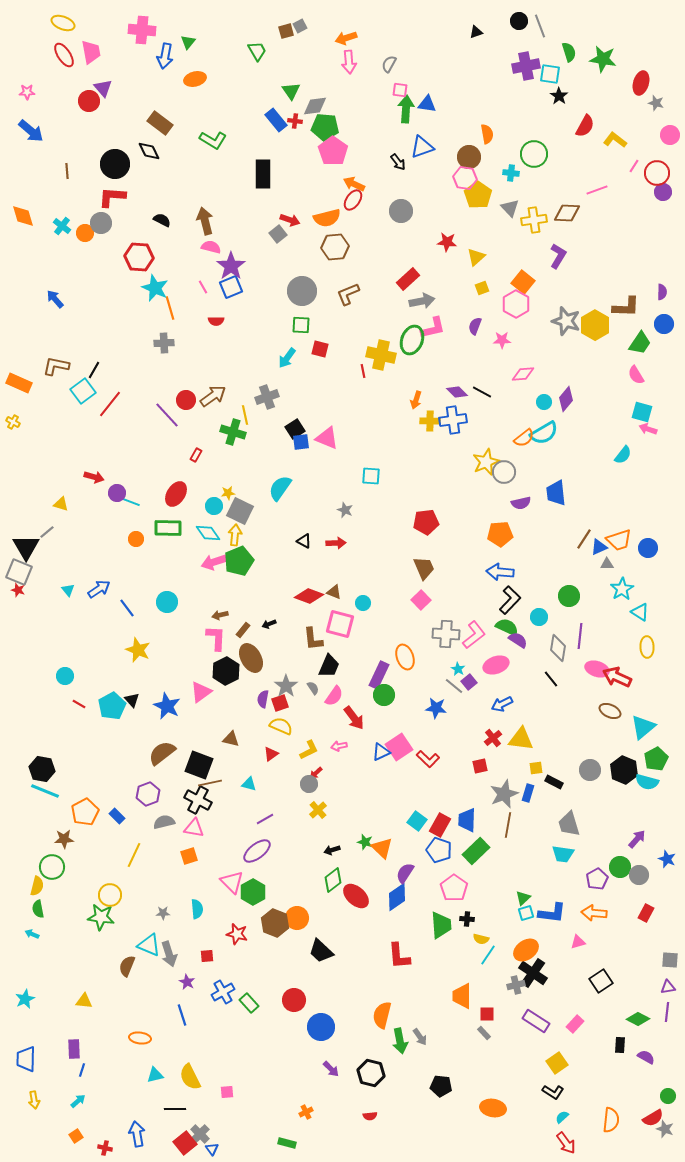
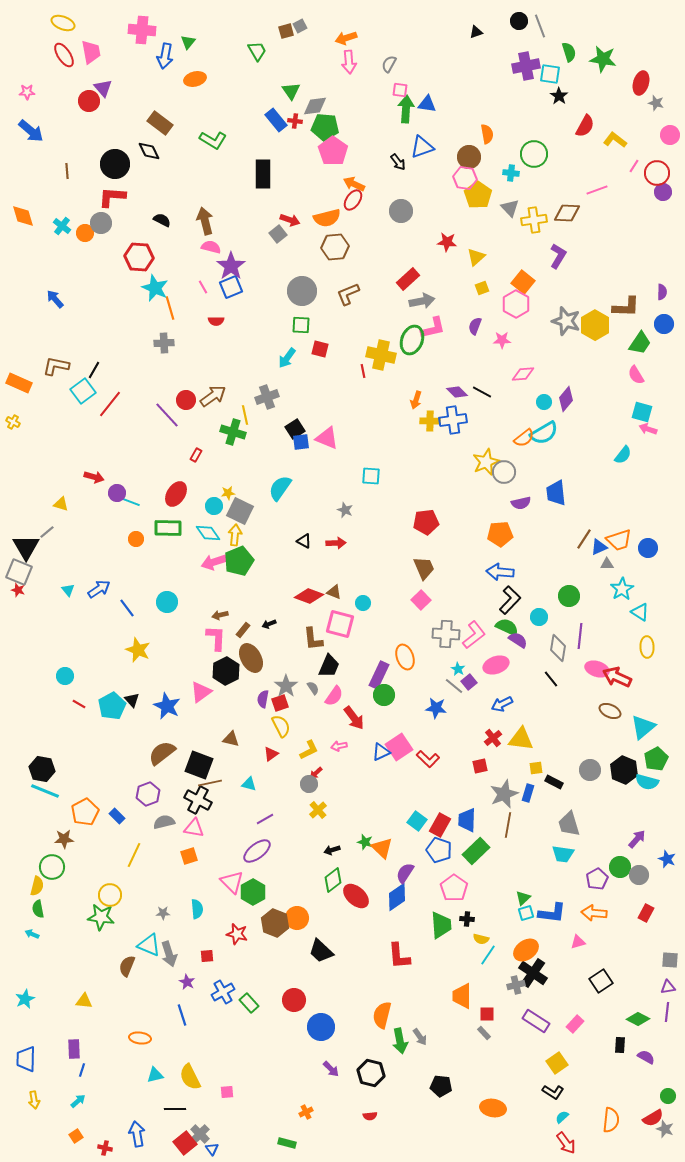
yellow semicircle at (281, 726): rotated 40 degrees clockwise
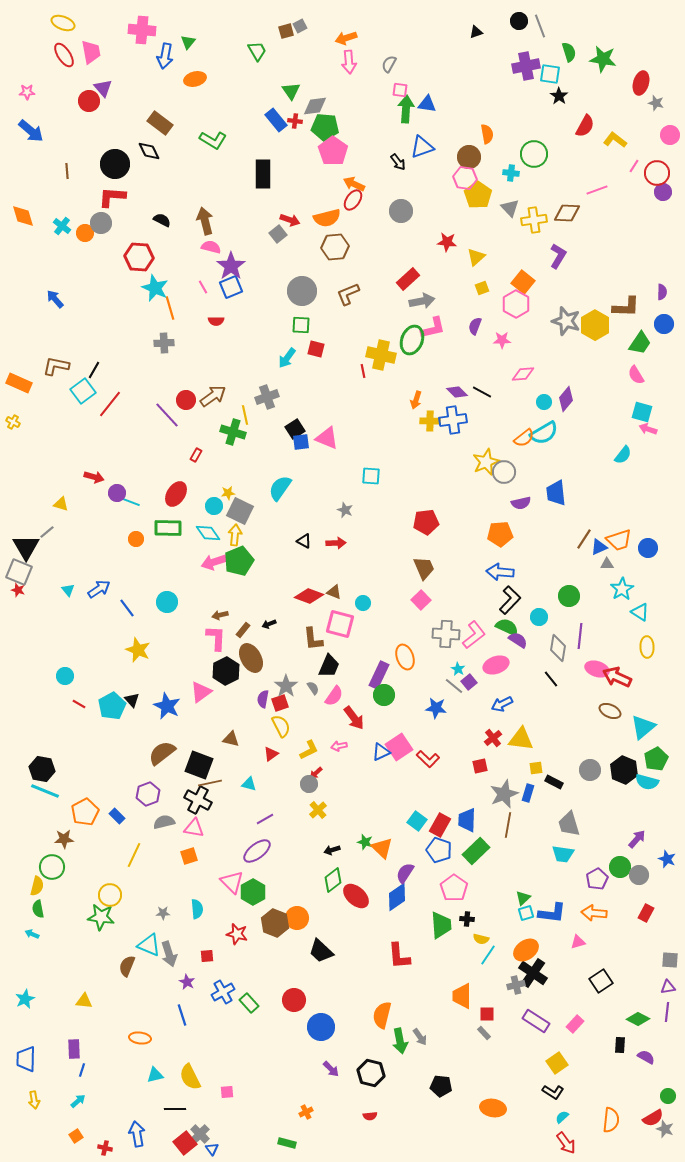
red square at (320, 349): moved 4 px left
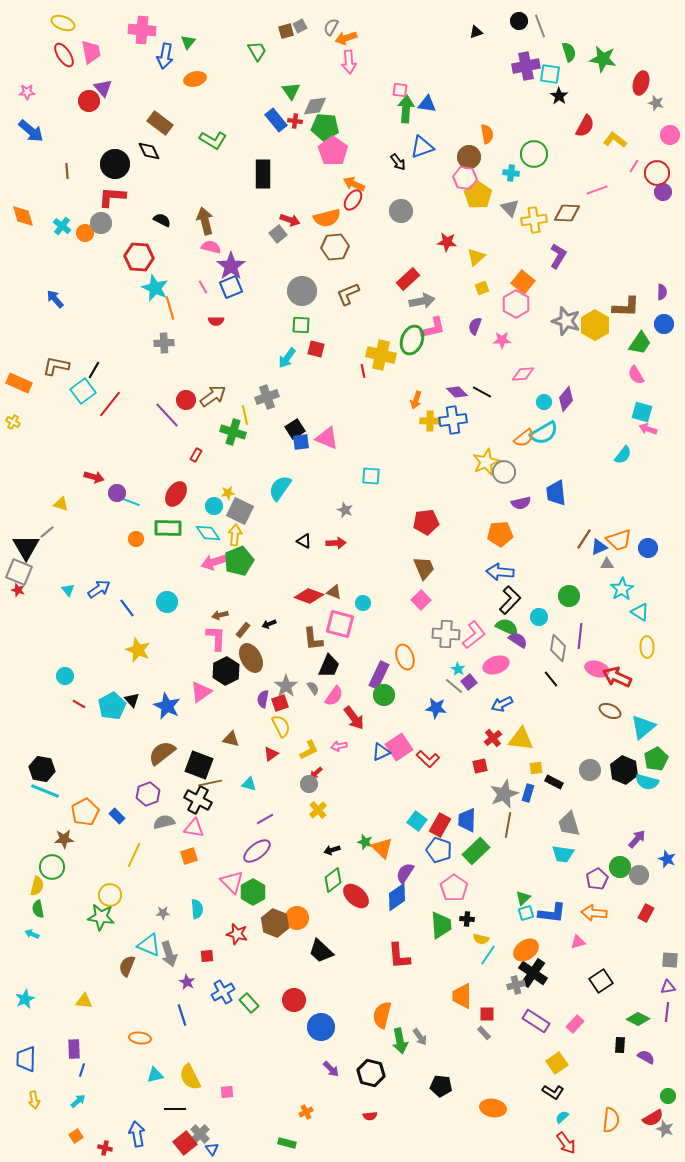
gray semicircle at (389, 64): moved 58 px left, 37 px up
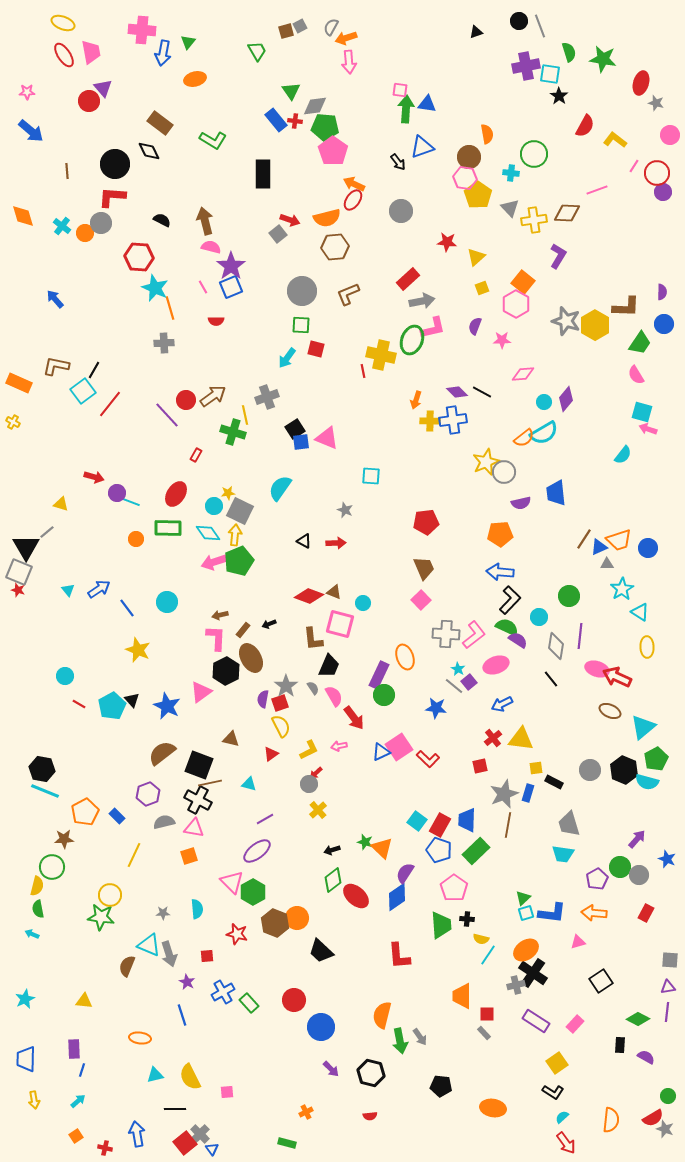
blue arrow at (165, 56): moved 2 px left, 3 px up
gray diamond at (558, 648): moved 2 px left, 2 px up
pink semicircle at (334, 696): rotated 65 degrees counterclockwise
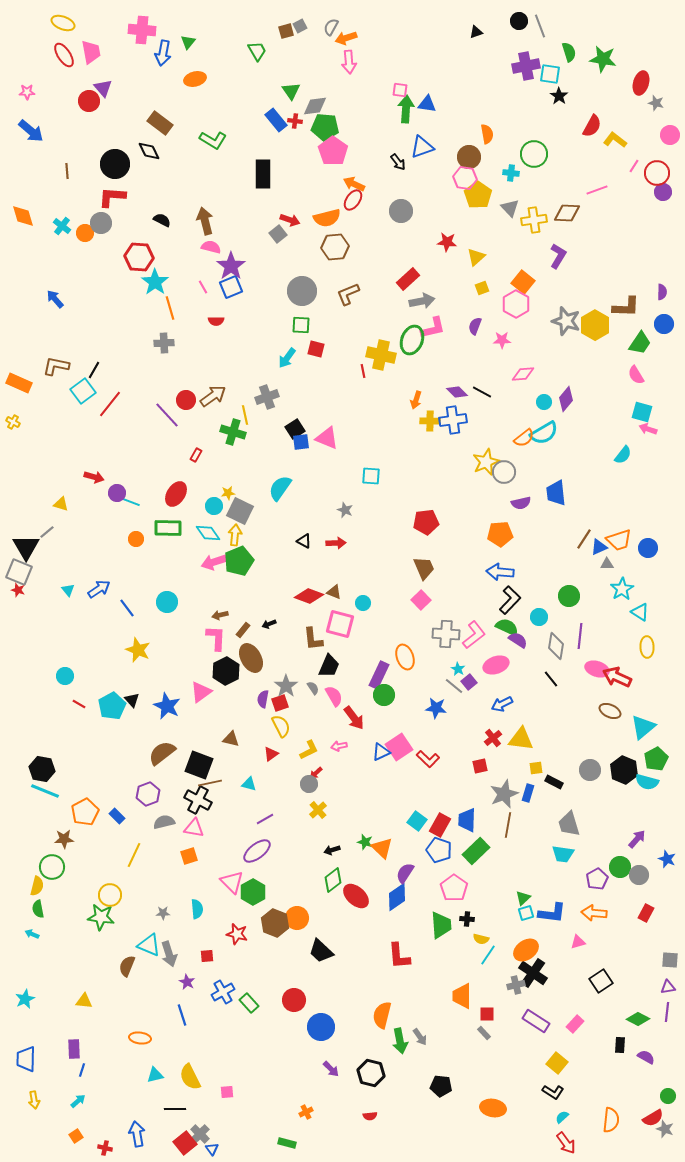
red semicircle at (585, 126): moved 7 px right
cyan star at (155, 288): moved 6 px up; rotated 12 degrees clockwise
yellow square at (557, 1063): rotated 15 degrees counterclockwise
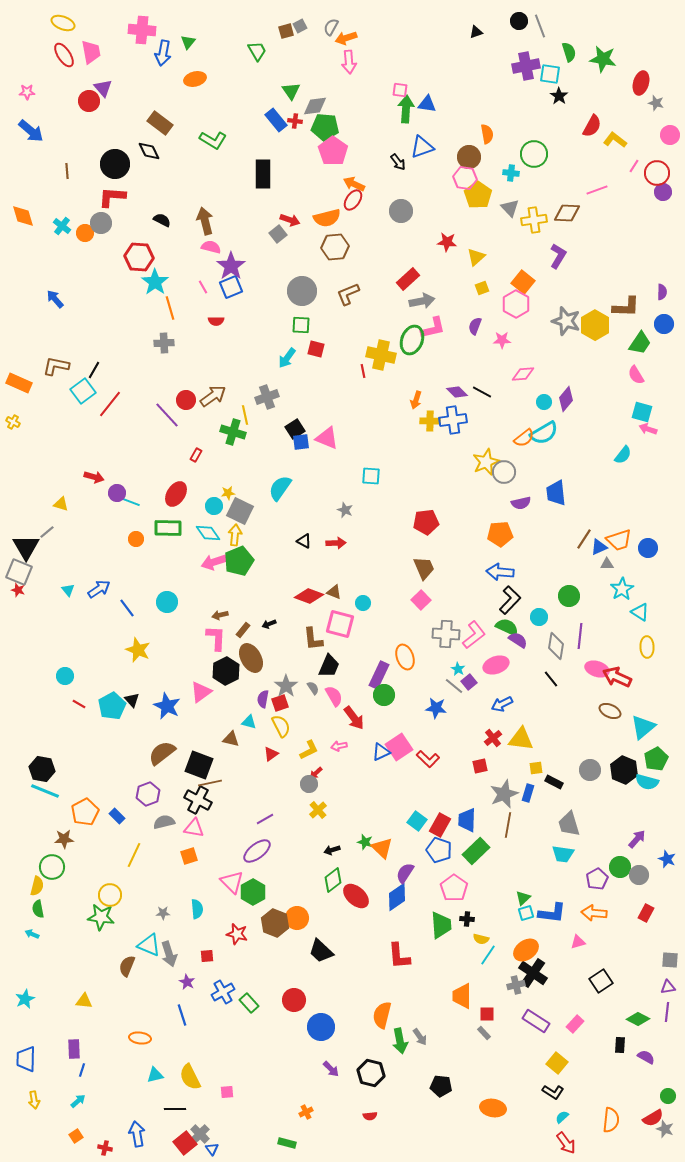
cyan triangle at (249, 784): moved 62 px up
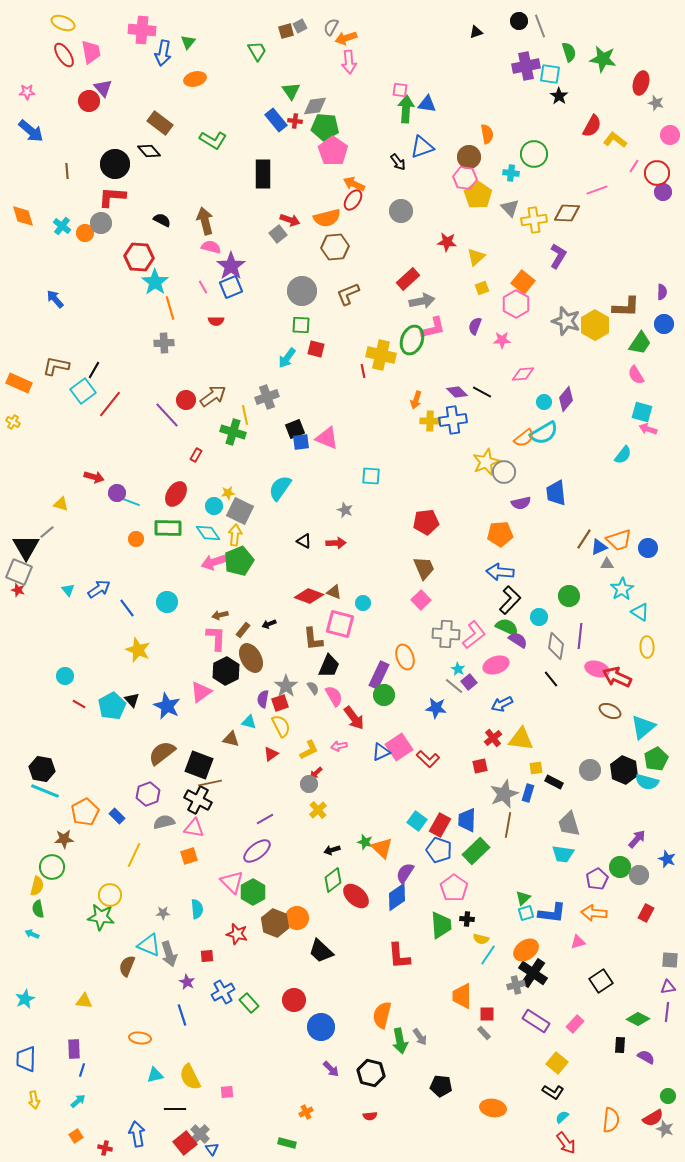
black diamond at (149, 151): rotated 15 degrees counterclockwise
black square at (295, 429): rotated 12 degrees clockwise
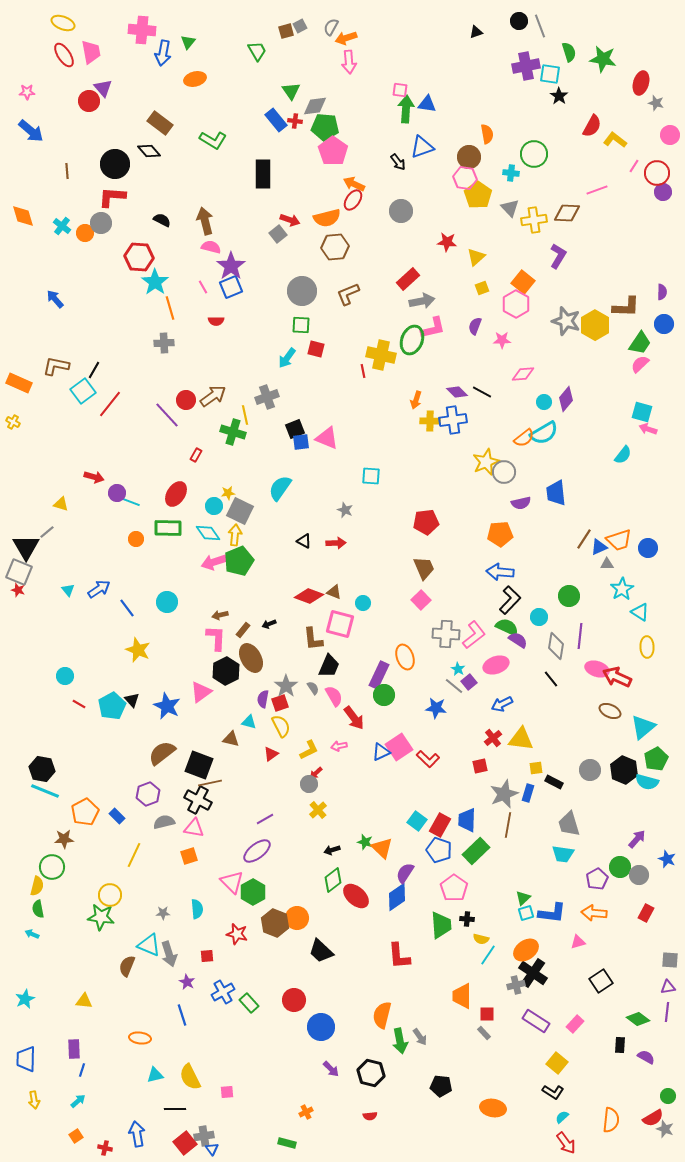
pink semicircle at (636, 375): moved 4 px right, 11 px up; rotated 78 degrees clockwise
green diamond at (638, 1019): rotated 10 degrees clockwise
gray cross at (200, 1134): moved 4 px right, 2 px down; rotated 36 degrees clockwise
